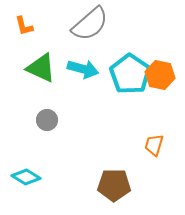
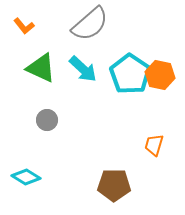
orange L-shape: rotated 25 degrees counterclockwise
cyan arrow: rotated 28 degrees clockwise
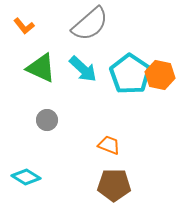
orange trapezoid: moved 45 px left; rotated 95 degrees clockwise
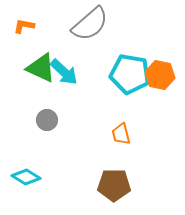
orange L-shape: rotated 140 degrees clockwise
cyan arrow: moved 19 px left, 3 px down
cyan pentagon: rotated 24 degrees counterclockwise
orange trapezoid: moved 12 px right, 11 px up; rotated 125 degrees counterclockwise
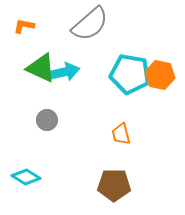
cyan arrow: rotated 56 degrees counterclockwise
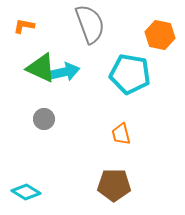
gray semicircle: rotated 69 degrees counterclockwise
orange hexagon: moved 40 px up
gray circle: moved 3 px left, 1 px up
cyan diamond: moved 15 px down
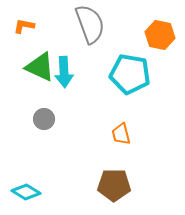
green triangle: moved 1 px left, 1 px up
cyan arrow: rotated 100 degrees clockwise
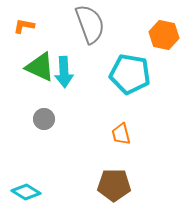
orange hexagon: moved 4 px right
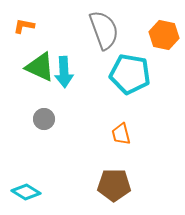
gray semicircle: moved 14 px right, 6 px down
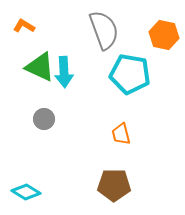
orange L-shape: rotated 20 degrees clockwise
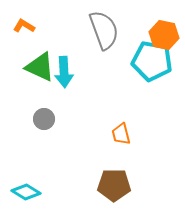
cyan pentagon: moved 22 px right, 13 px up
